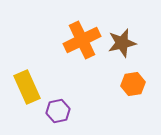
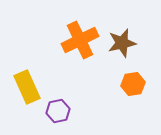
orange cross: moved 2 px left
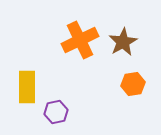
brown star: moved 1 px right, 1 px up; rotated 16 degrees counterclockwise
yellow rectangle: rotated 24 degrees clockwise
purple hexagon: moved 2 px left, 1 px down
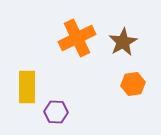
orange cross: moved 3 px left, 2 px up
purple hexagon: rotated 15 degrees clockwise
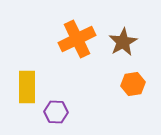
orange cross: moved 1 px down
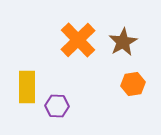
orange cross: moved 1 px right, 1 px down; rotated 18 degrees counterclockwise
purple hexagon: moved 1 px right, 6 px up
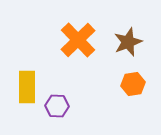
brown star: moved 5 px right; rotated 8 degrees clockwise
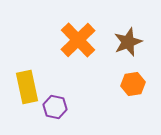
yellow rectangle: rotated 12 degrees counterclockwise
purple hexagon: moved 2 px left, 1 px down; rotated 10 degrees clockwise
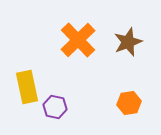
orange hexagon: moved 4 px left, 19 px down
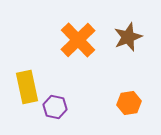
brown star: moved 5 px up
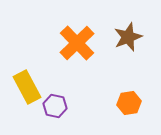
orange cross: moved 1 px left, 3 px down
yellow rectangle: rotated 16 degrees counterclockwise
purple hexagon: moved 1 px up
